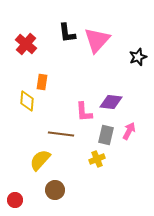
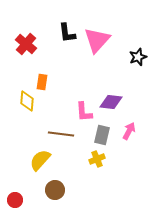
gray rectangle: moved 4 px left
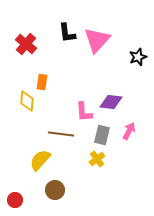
yellow cross: rotated 14 degrees counterclockwise
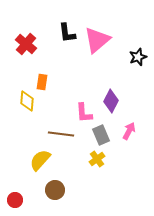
pink triangle: rotated 8 degrees clockwise
purple diamond: moved 1 px up; rotated 70 degrees counterclockwise
pink L-shape: moved 1 px down
gray rectangle: moved 1 px left; rotated 36 degrees counterclockwise
